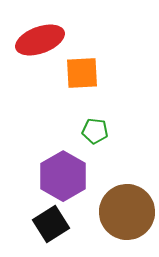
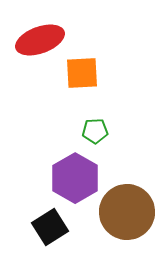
green pentagon: rotated 10 degrees counterclockwise
purple hexagon: moved 12 px right, 2 px down
black square: moved 1 px left, 3 px down
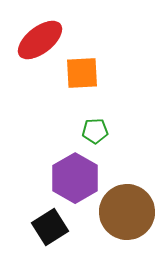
red ellipse: rotated 18 degrees counterclockwise
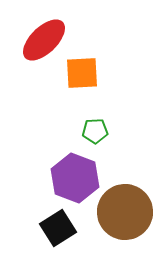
red ellipse: moved 4 px right; rotated 6 degrees counterclockwise
purple hexagon: rotated 9 degrees counterclockwise
brown circle: moved 2 px left
black square: moved 8 px right, 1 px down
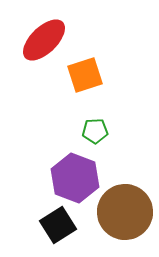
orange square: moved 3 px right, 2 px down; rotated 15 degrees counterclockwise
black square: moved 3 px up
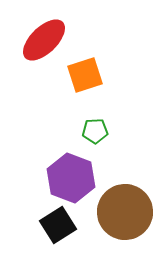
purple hexagon: moved 4 px left
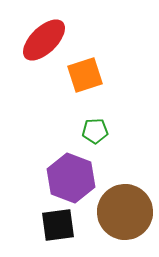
black square: rotated 24 degrees clockwise
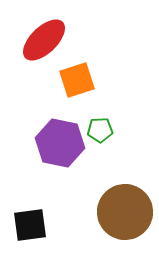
orange square: moved 8 px left, 5 px down
green pentagon: moved 5 px right, 1 px up
purple hexagon: moved 11 px left, 35 px up; rotated 9 degrees counterclockwise
black square: moved 28 px left
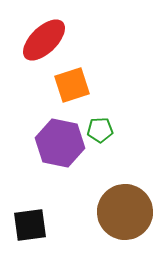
orange square: moved 5 px left, 5 px down
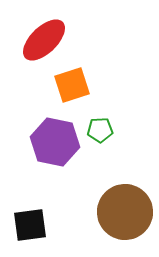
purple hexagon: moved 5 px left, 1 px up
